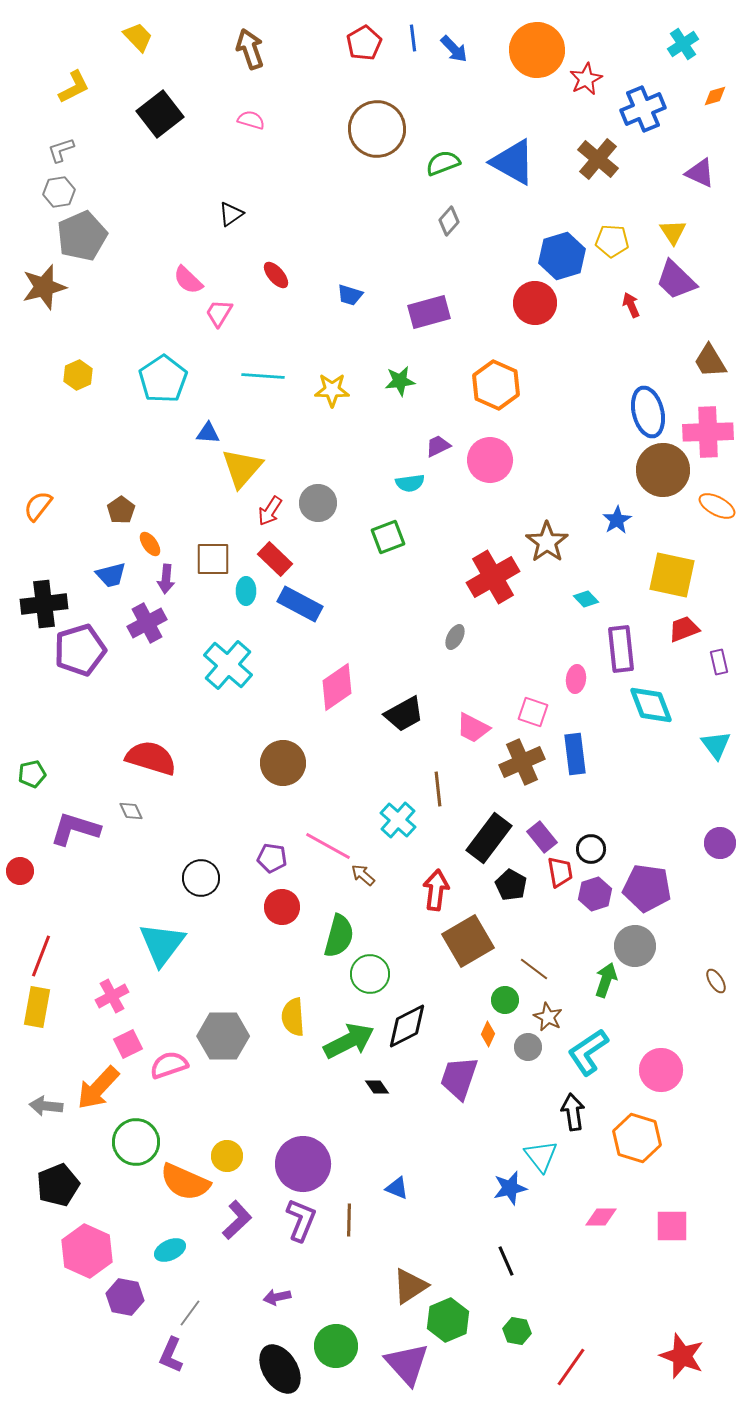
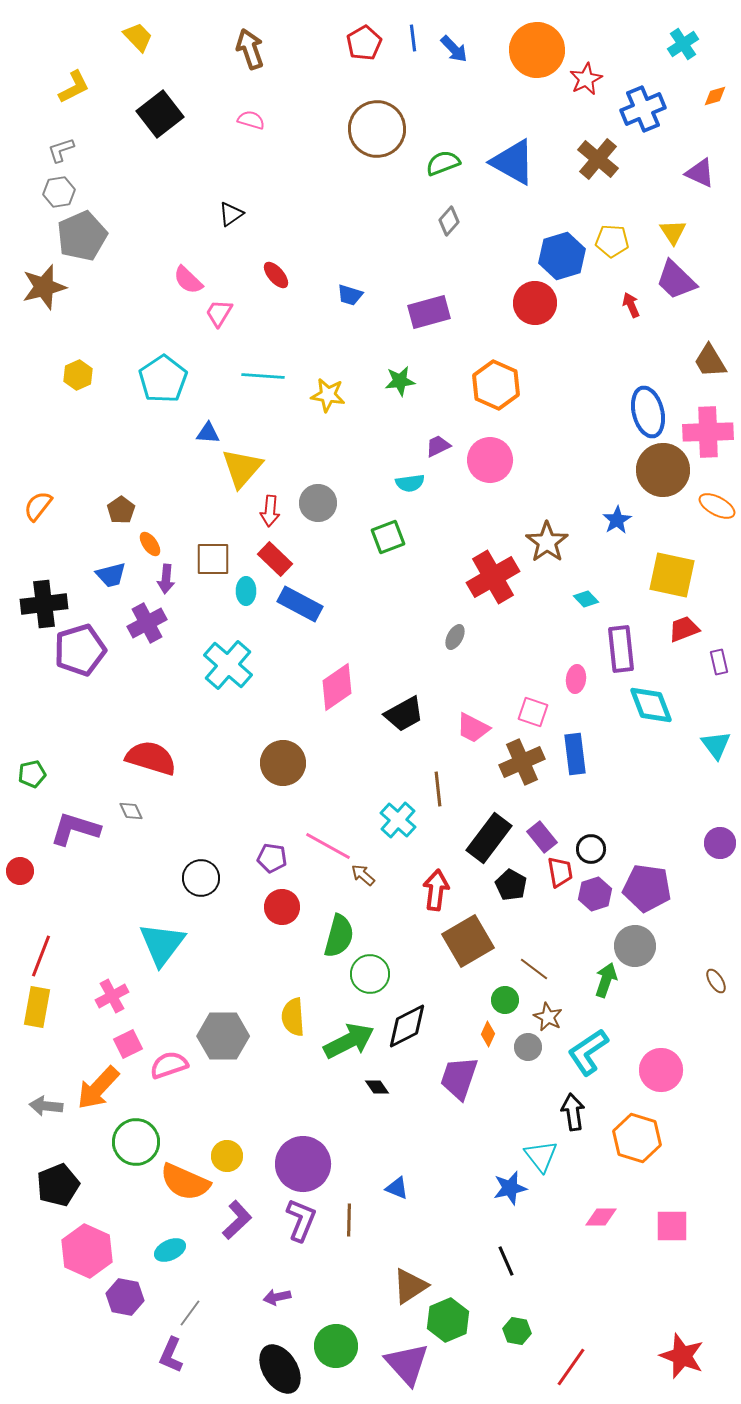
yellow star at (332, 390): moved 4 px left, 5 px down; rotated 8 degrees clockwise
red arrow at (270, 511): rotated 28 degrees counterclockwise
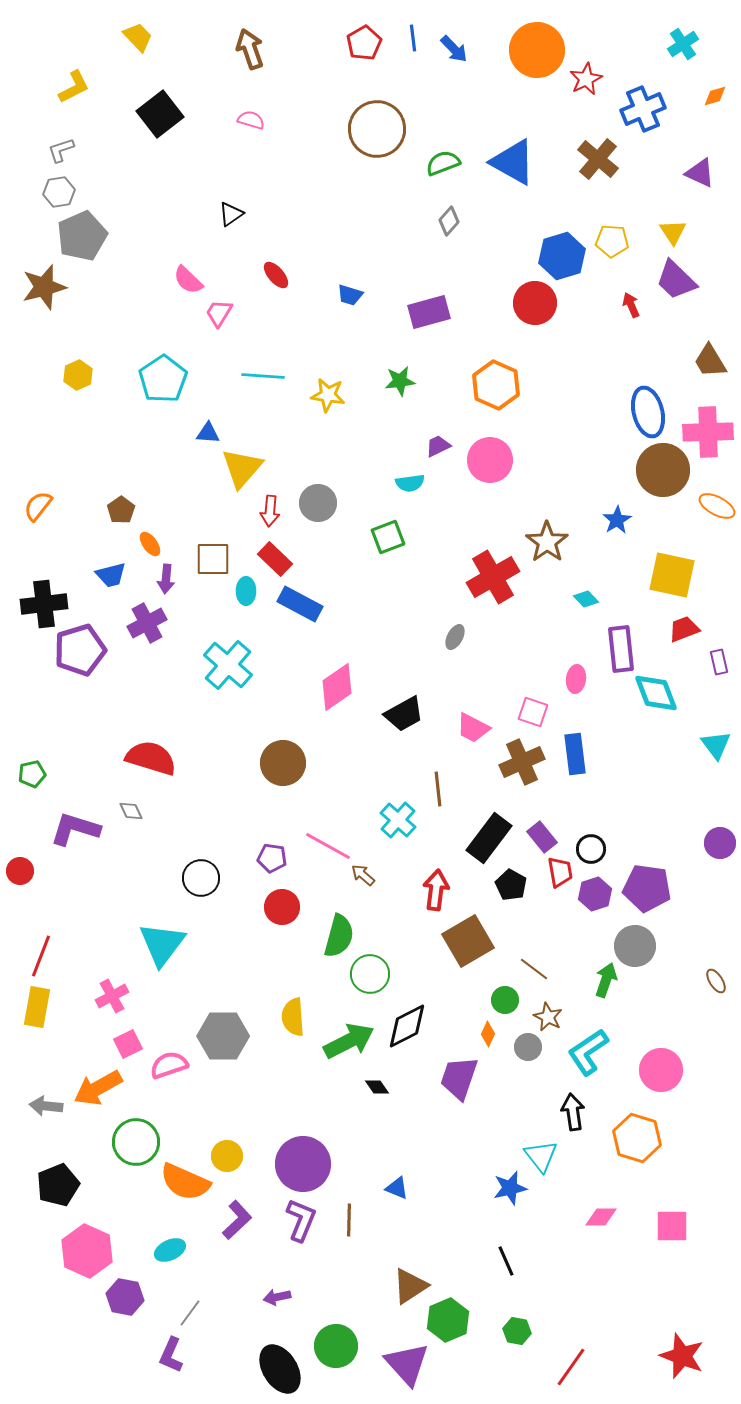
cyan diamond at (651, 705): moved 5 px right, 12 px up
orange arrow at (98, 1088): rotated 18 degrees clockwise
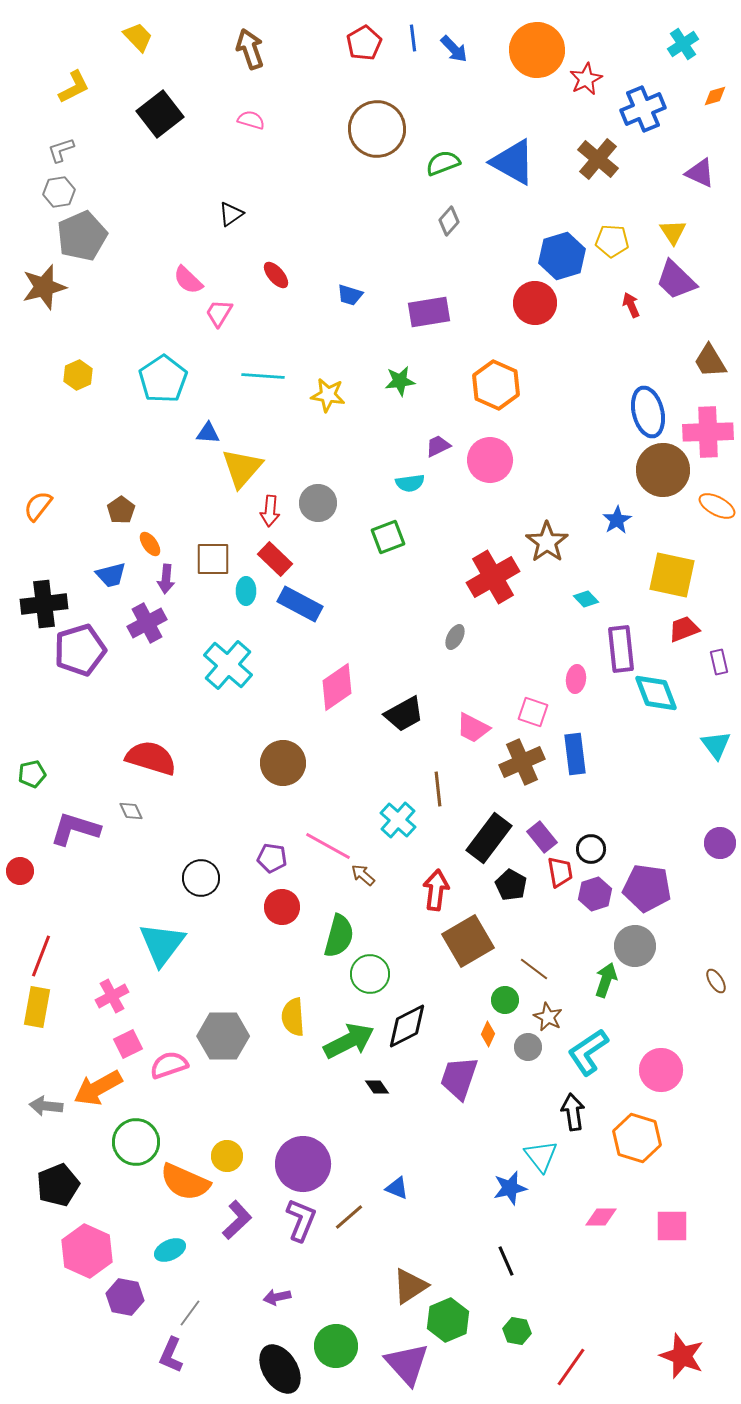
purple rectangle at (429, 312): rotated 6 degrees clockwise
brown line at (349, 1220): moved 3 px up; rotated 48 degrees clockwise
